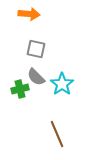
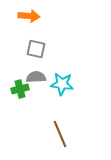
orange arrow: moved 2 px down
gray semicircle: rotated 132 degrees clockwise
cyan star: rotated 30 degrees counterclockwise
brown line: moved 3 px right
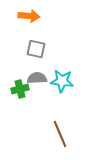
gray semicircle: moved 1 px right, 1 px down
cyan star: moved 3 px up
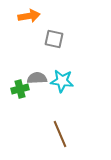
orange arrow: rotated 15 degrees counterclockwise
gray square: moved 18 px right, 10 px up
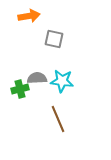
brown line: moved 2 px left, 15 px up
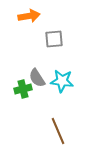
gray square: rotated 18 degrees counterclockwise
gray semicircle: rotated 120 degrees counterclockwise
green cross: moved 3 px right
brown line: moved 12 px down
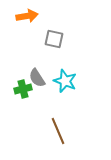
orange arrow: moved 2 px left
gray square: rotated 18 degrees clockwise
cyan star: moved 3 px right; rotated 15 degrees clockwise
